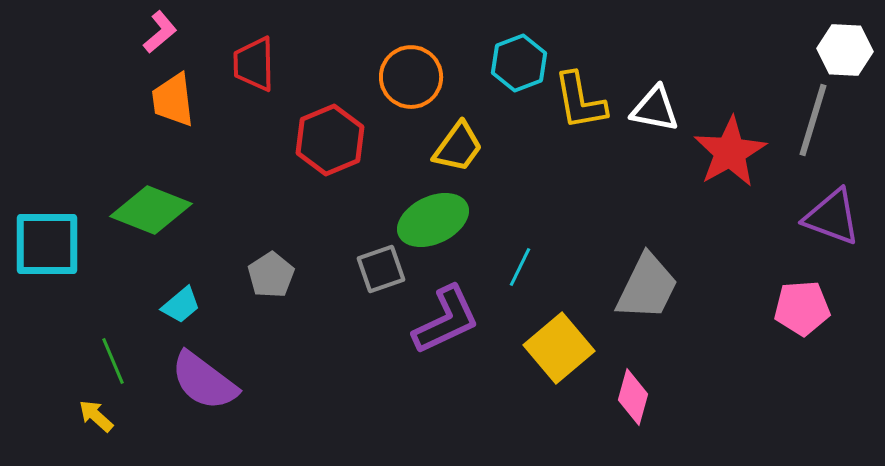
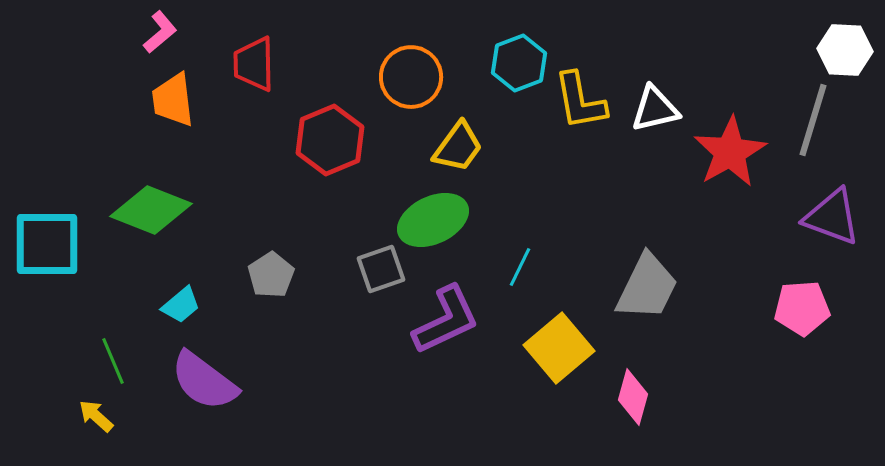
white triangle: rotated 24 degrees counterclockwise
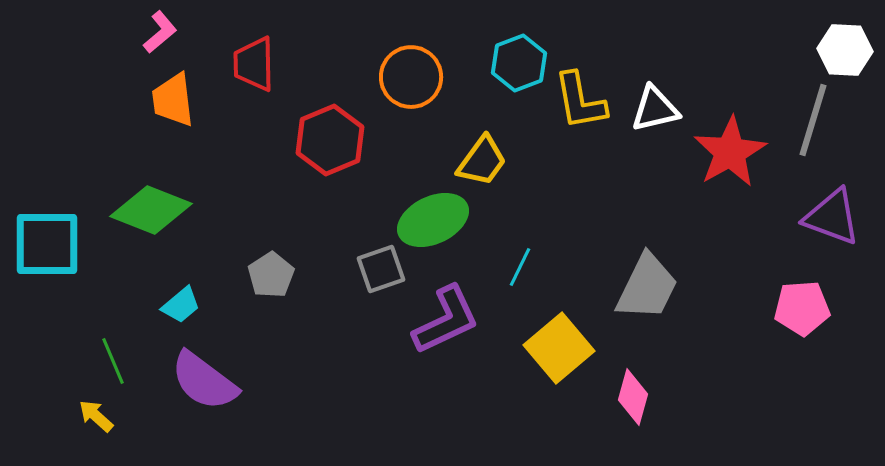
yellow trapezoid: moved 24 px right, 14 px down
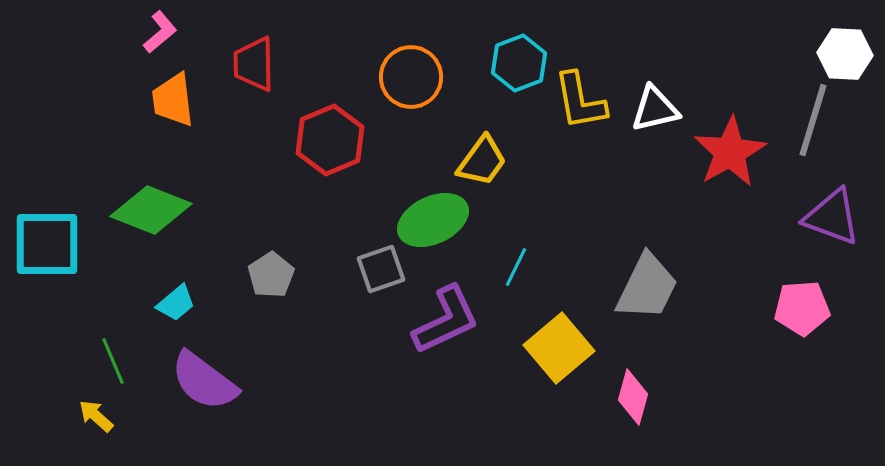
white hexagon: moved 4 px down
cyan line: moved 4 px left
cyan trapezoid: moved 5 px left, 2 px up
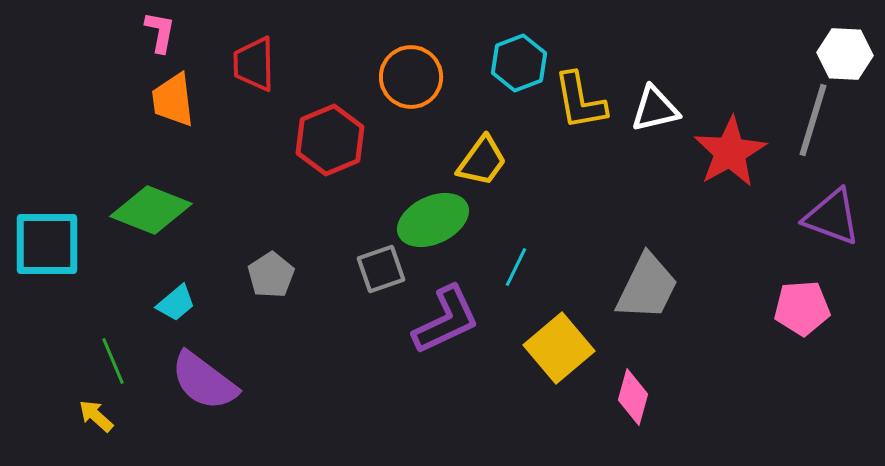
pink L-shape: rotated 39 degrees counterclockwise
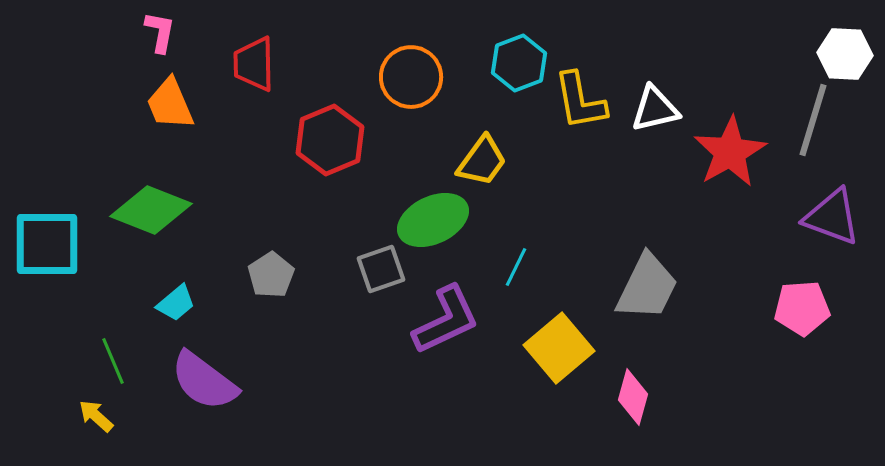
orange trapezoid: moved 3 px left, 4 px down; rotated 16 degrees counterclockwise
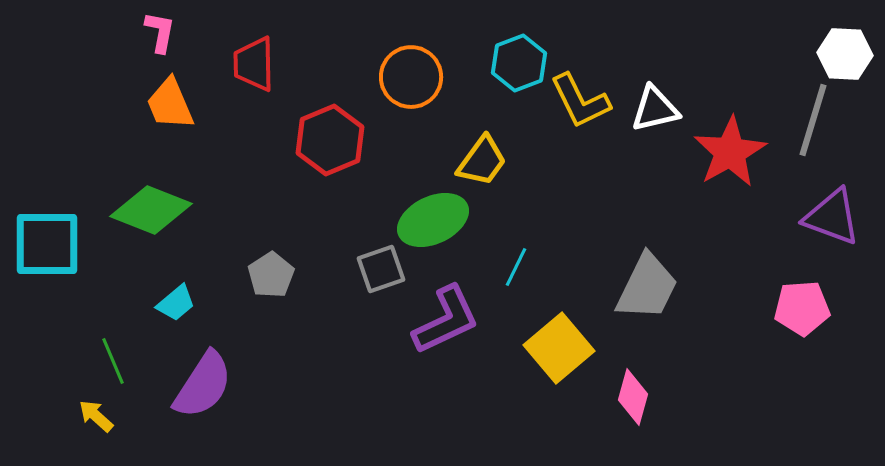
yellow L-shape: rotated 16 degrees counterclockwise
purple semicircle: moved 1 px left, 4 px down; rotated 94 degrees counterclockwise
